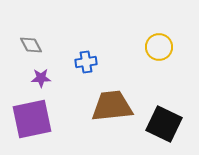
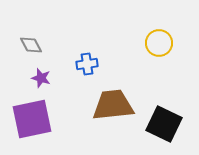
yellow circle: moved 4 px up
blue cross: moved 1 px right, 2 px down
purple star: rotated 18 degrees clockwise
brown trapezoid: moved 1 px right, 1 px up
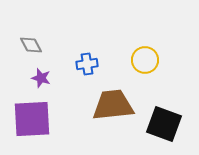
yellow circle: moved 14 px left, 17 px down
purple square: rotated 9 degrees clockwise
black square: rotated 6 degrees counterclockwise
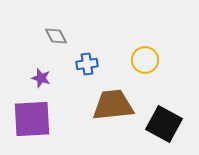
gray diamond: moved 25 px right, 9 px up
black square: rotated 9 degrees clockwise
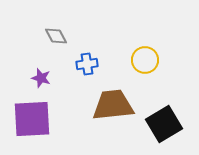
black square: rotated 30 degrees clockwise
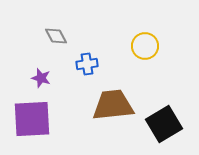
yellow circle: moved 14 px up
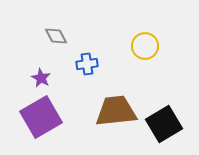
purple star: rotated 12 degrees clockwise
brown trapezoid: moved 3 px right, 6 px down
purple square: moved 9 px right, 2 px up; rotated 27 degrees counterclockwise
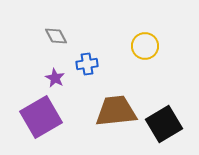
purple star: moved 14 px right
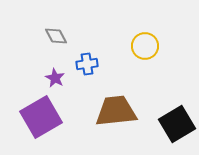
black square: moved 13 px right
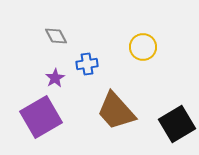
yellow circle: moved 2 px left, 1 px down
purple star: rotated 12 degrees clockwise
brown trapezoid: rotated 126 degrees counterclockwise
